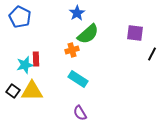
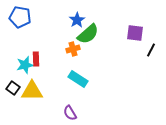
blue star: moved 7 px down
blue pentagon: rotated 15 degrees counterclockwise
orange cross: moved 1 px right, 1 px up
black line: moved 1 px left, 4 px up
black square: moved 3 px up
purple semicircle: moved 10 px left
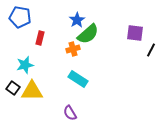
red rectangle: moved 4 px right, 21 px up; rotated 16 degrees clockwise
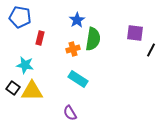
green semicircle: moved 5 px right, 5 px down; rotated 40 degrees counterclockwise
cyan star: rotated 24 degrees clockwise
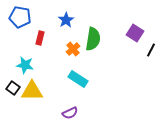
blue star: moved 11 px left
purple square: rotated 24 degrees clockwise
orange cross: rotated 24 degrees counterclockwise
purple semicircle: rotated 84 degrees counterclockwise
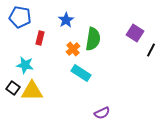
cyan rectangle: moved 3 px right, 6 px up
purple semicircle: moved 32 px right
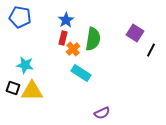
red rectangle: moved 23 px right
black square: rotated 16 degrees counterclockwise
